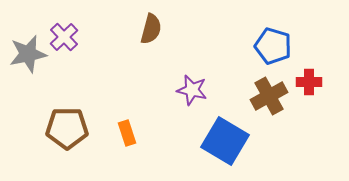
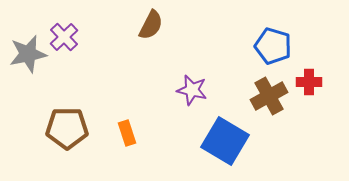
brown semicircle: moved 4 px up; rotated 12 degrees clockwise
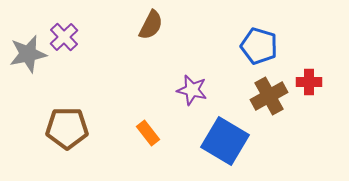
blue pentagon: moved 14 px left
orange rectangle: moved 21 px right; rotated 20 degrees counterclockwise
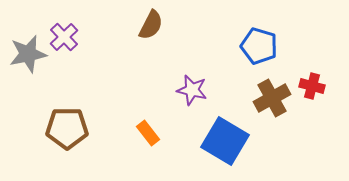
red cross: moved 3 px right, 4 px down; rotated 15 degrees clockwise
brown cross: moved 3 px right, 2 px down
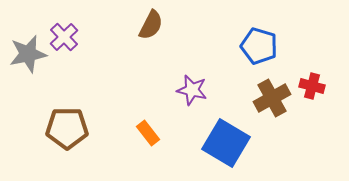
blue square: moved 1 px right, 2 px down
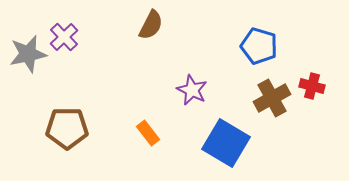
purple star: rotated 12 degrees clockwise
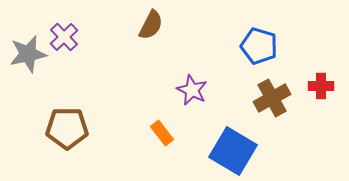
red cross: moved 9 px right; rotated 15 degrees counterclockwise
orange rectangle: moved 14 px right
blue square: moved 7 px right, 8 px down
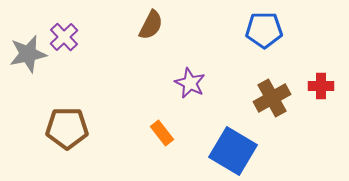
blue pentagon: moved 5 px right, 16 px up; rotated 18 degrees counterclockwise
purple star: moved 2 px left, 7 px up
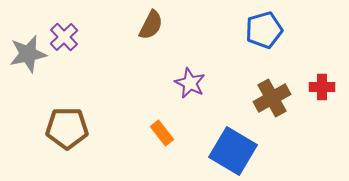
blue pentagon: rotated 15 degrees counterclockwise
red cross: moved 1 px right, 1 px down
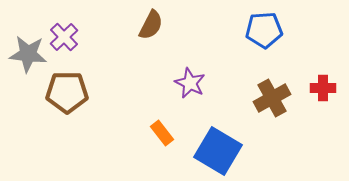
blue pentagon: rotated 12 degrees clockwise
gray star: rotated 18 degrees clockwise
red cross: moved 1 px right, 1 px down
brown pentagon: moved 36 px up
blue square: moved 15 px left
